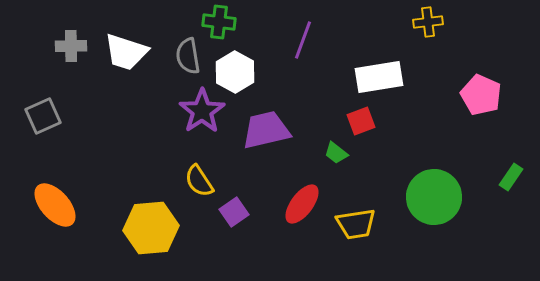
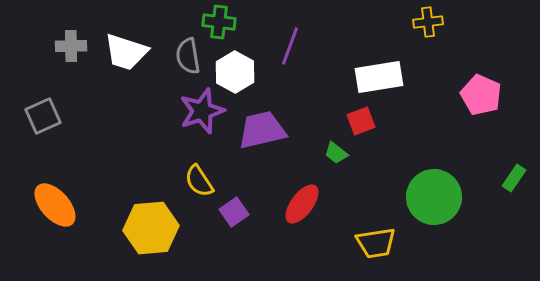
purple line: moved 13 px left, 6 px down
purple star: rotated 15 degrees clockwise
purple trapezoid: moved 4 px left
green rectangle: moved 3 px right, 1 px down
yellow trapezoid: moved 20 px right, 19 px down
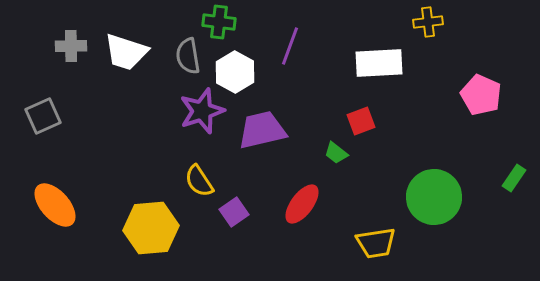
white rectangle: moved 14 px up; rotated 6 degrees clockwise
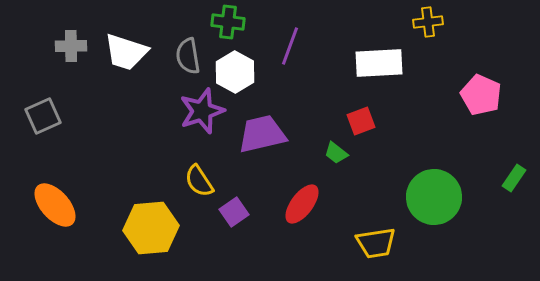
green cross: moved 9 px right
purple trapezoid: moved 4 px down
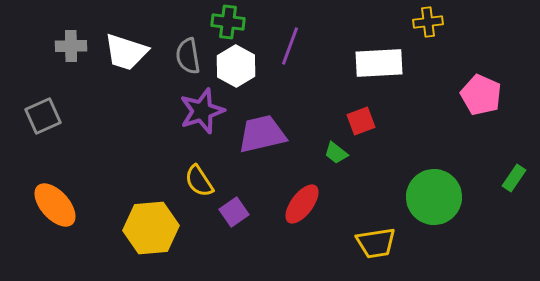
white hexagon: moved 1 px right, 6 px up
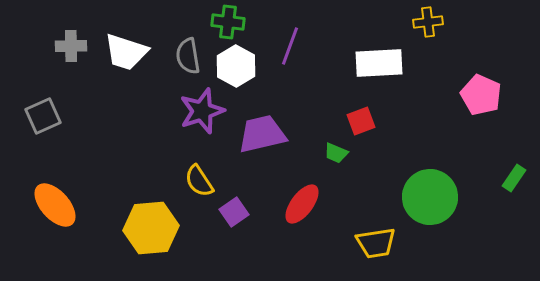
green trapezoid: rotated 15 degrees counterclockwise
green circle: moved 4 px left
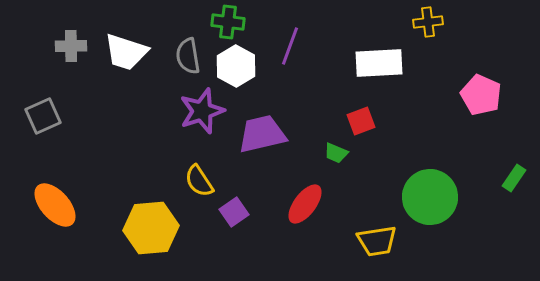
red ellipse: moved 3 px right
yellow trapezoid: moved 1 px right, 2 px up
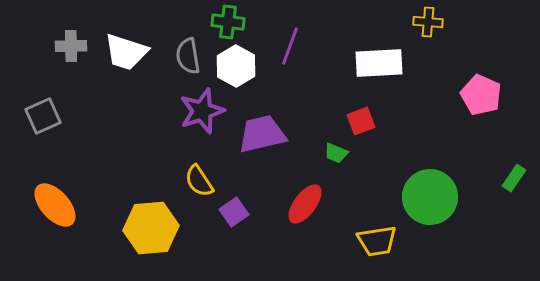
yellow cross: rotated 12 degrees clockwise
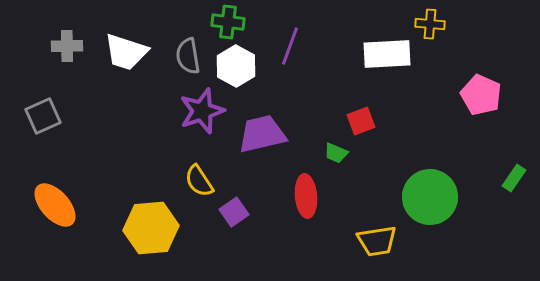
yellow cross: moved 2 px right, 2 px down
gray cross: moved 4 px left
white rectangle: moved 8 px right, 9 px up
red ellipse: moved 1 px right, 8 px up; rotated 42 degrees counterclockwise
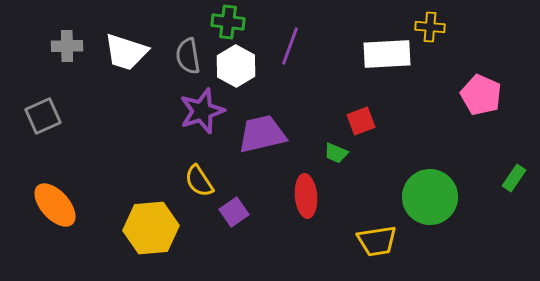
yellow cross: moved 3 px down
